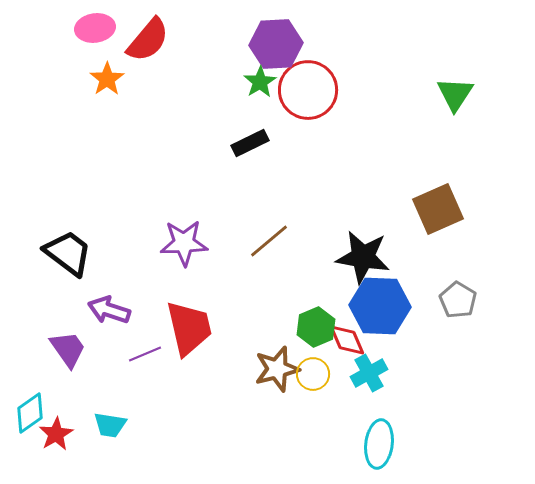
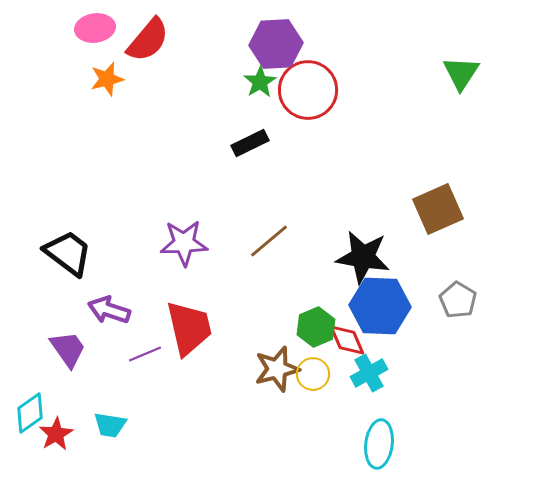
orange star: rotated 20 degrees clockwise
green triangle: moved 6 px right, 21 px up
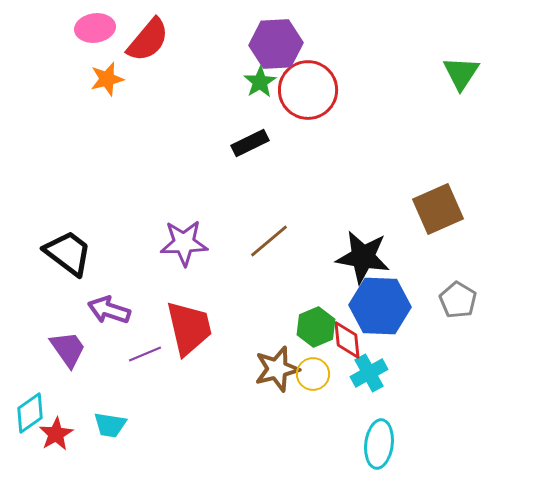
red diamond: rotated 18 degrees clockwise
